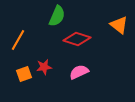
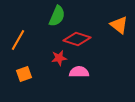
red star: moved 15 px right, 9 px up
pink semicircle: rotated 24 degrees clockwise
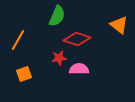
pink semicircle: moved 3 px up
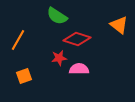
green semicircle: rotated 100 degrees clockwise
orange square: moved 2 px down
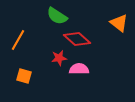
orange triangle: moved 2 px up
red diamond: rotated 24 degrees clockwise
orange square: rotated 35 degrees clockwise
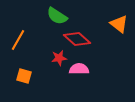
orange triangle: moved 1 px down
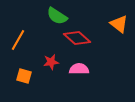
red diamond: moved 1 px up
red star: moved 8 px left, 4 px down
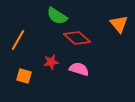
orange triangle: rotated 12 degrees clockwise
pink semicircle: rotated 18 degrees clockwise
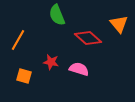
green semicircle: moved 1 px up; rotated 35 degrees clockwise
red diamond: moved 11 px right
red star: rotated 21 degrees clockwise
